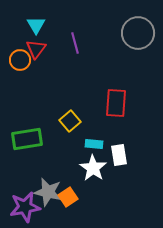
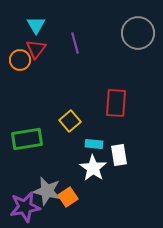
gray star: moved 1 px left, 1 px up
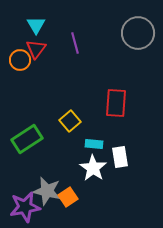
green rectangle: rotated 24 degrees counterclockwise
white rectangle: moved 1 px right, 2 px down
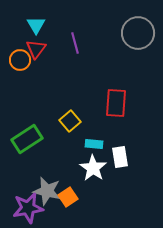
purple star: moved 3 px right, 1 px down
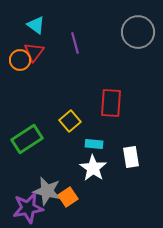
cyan triangle: rotated 24 degrees counterclockwise
gray circle: moved 1 px up
red triangle: moved 2 px left, 3 px down
red rectangle: moved 5 px left
white rectangle: moved 11 px right
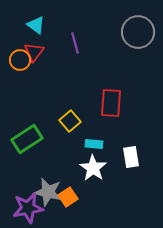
gray star: moved 1 px right, 1 px down
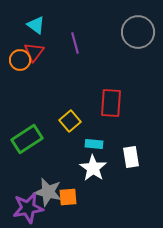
orange square: rotated 30 degrees clockwise
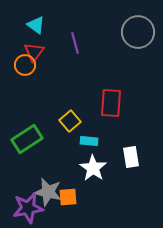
orange circle: moved 5 px right, 5 px down
cyan rectangle: moved 5 px left, 3 px up
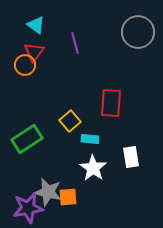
cyan rectangle: moved 1 px right, 2 px up
